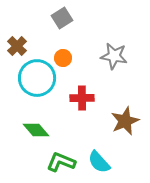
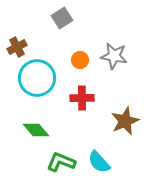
brown cross: moved 1 px down; rotated 18 degrees clockwise
orange circle: moved 17 px right, 2 px down
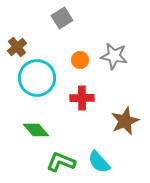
brown cross: rotated 12 degrees counterclockwise
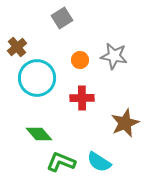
brown star: moved 2 px down
green diamond: moved 3 px right, 4 px down
cyan semicircle: rotated 15 degrees counterclockwise
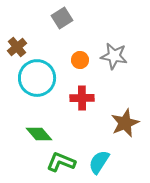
cyan semicircle: rotated 90 degrees clockwise
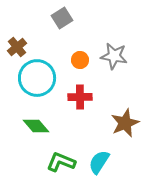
red cross: moved 2 px left, 1 px up
green diamond: moved 3 px left, 8 px up
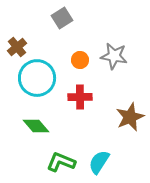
brown star: moved 5 px right, 6 px up
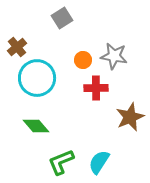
orange circle: moved 3 px right
red cross: moved 16 px right, 9 px up
green L-shape: rotated 44 degrees counterclockwise
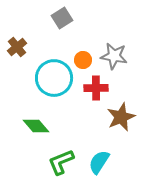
cyan circle: moved 17 px right
brown star: moved 9 px left
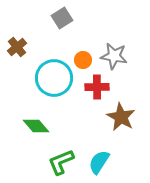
red cross: moved 1 px right, 1 px up
brown star: rotated 20 degrees counterclockwise
